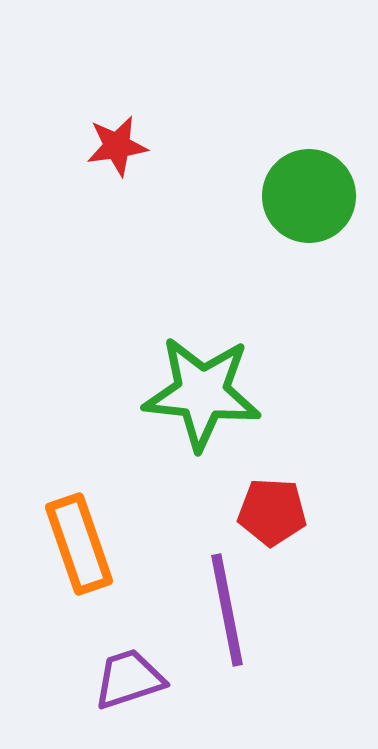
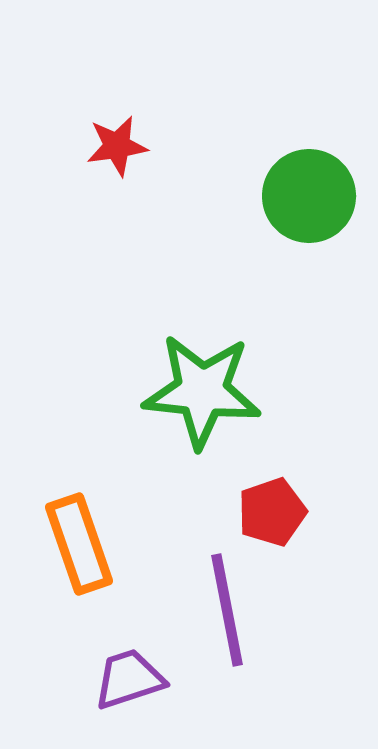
green star: moved 2 px up
red pentagon: rotated 22 degrees counterclockwise
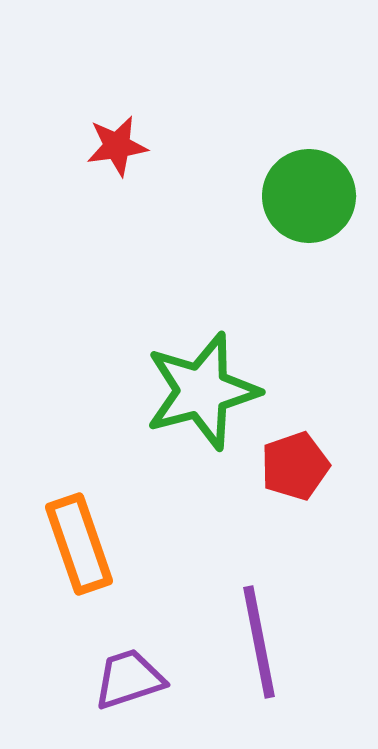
green star: rotated 21 degrees counterclockwise
red pentagon: moved 23 px right, 46 px up
purple line: moved 32 px right, 32 px down
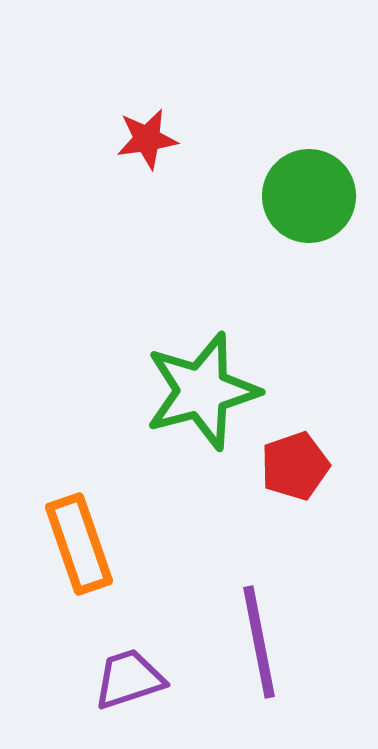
red star: moved 30 px right, 7 px up
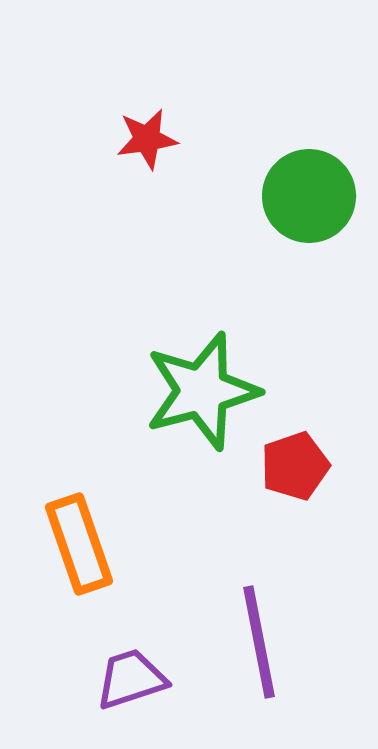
purple trapezoid: moved 2 px right
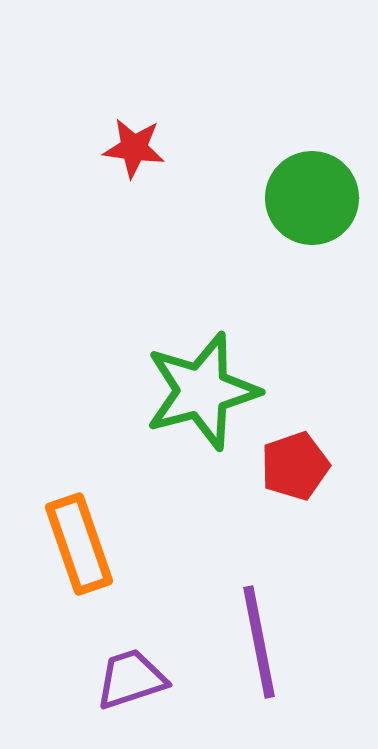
red star: moved 13 px left, 9 px down; rotated 16 degrees clockwise
green circle: moved 3 px right, 2 px down
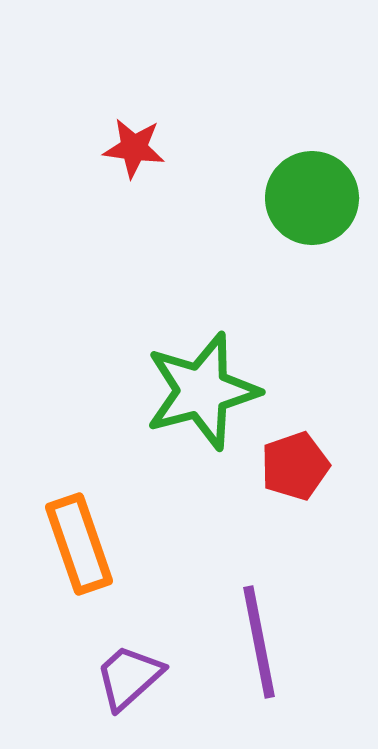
purple trapezoid: moved 2 px left, 2 px up; rotated 24 degrees counterclockwise
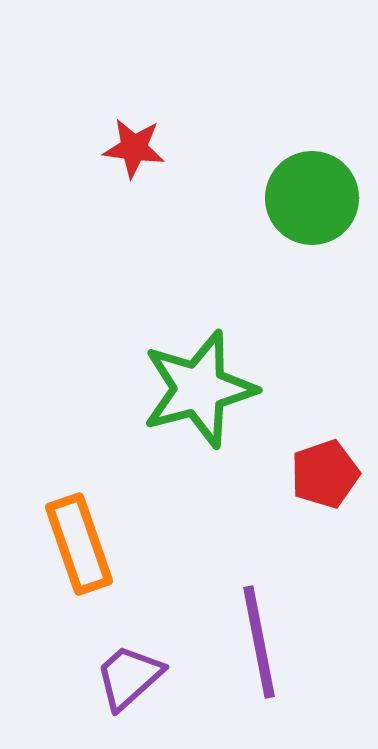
green star: moved 3 px left, 2 px up
red pentagon: moved 30 px right, 8 px down
